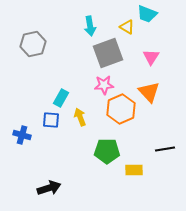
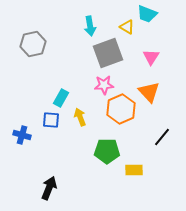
black line: moved 3 px left, 12 px up; rotated 42 degrees counterclockwise
black arrow: rotated 50 degrees counterclockwise
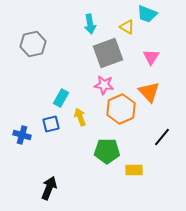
cyan arrow: moved 2 px up
pink star: rotated 12 degrees clockwise
blue square: moved 4 px down; rotated 18 degrees counterclockwise
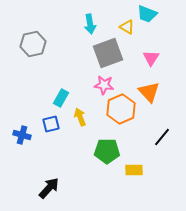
pink triangle: moved 1 px down
black arrow: rotated 20 degrees clockwise
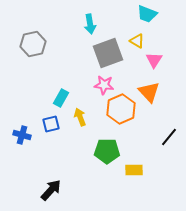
yellow triangle: moved 10 px right, 14 px down
pink triangle: moved 3 px right, 2 px down
black line: moved 7 px right
black arrow: moved 2 px right, 2 px down
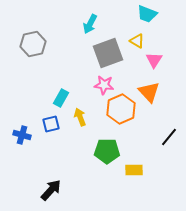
cyan arrow: rotated 36 degrees clockwise
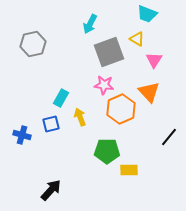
yellow triangle: moved 2 px up
gray square: moved 1 px right, 1 px up
yellow rectangle: moved 5 px left
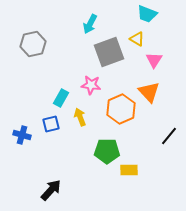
pink star: moved 13 px left
black line: moved 1 px up
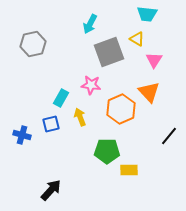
cyan trapezoid: rotated 15 degrees counterclockwise
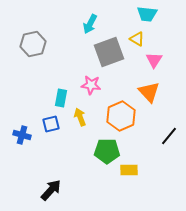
cyan rectangle: rotated 18 degrees counterclockwise
orange hexagon: moved 7 px down
